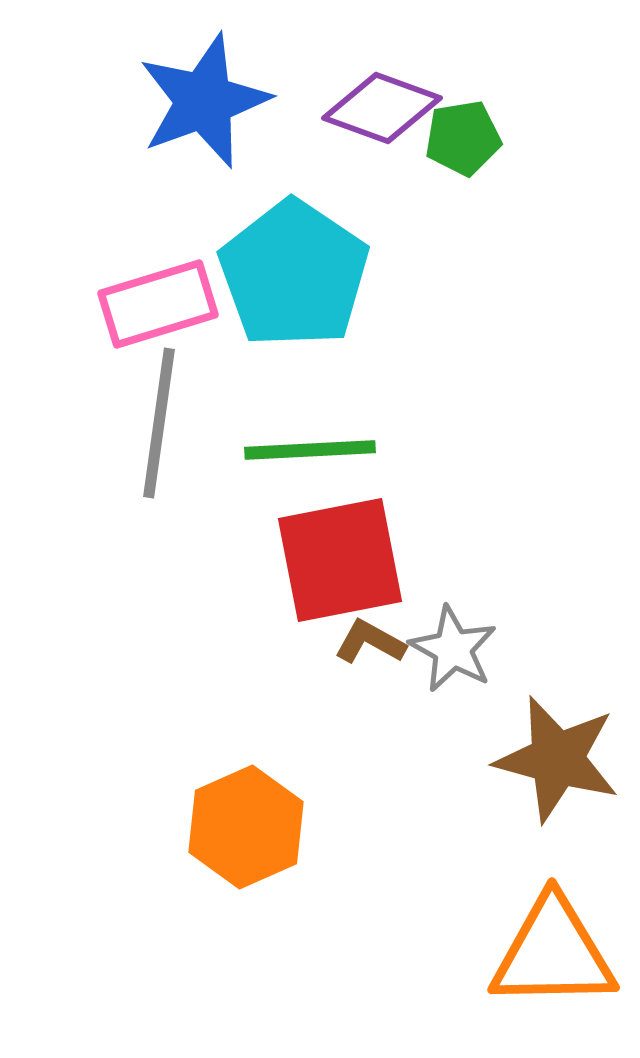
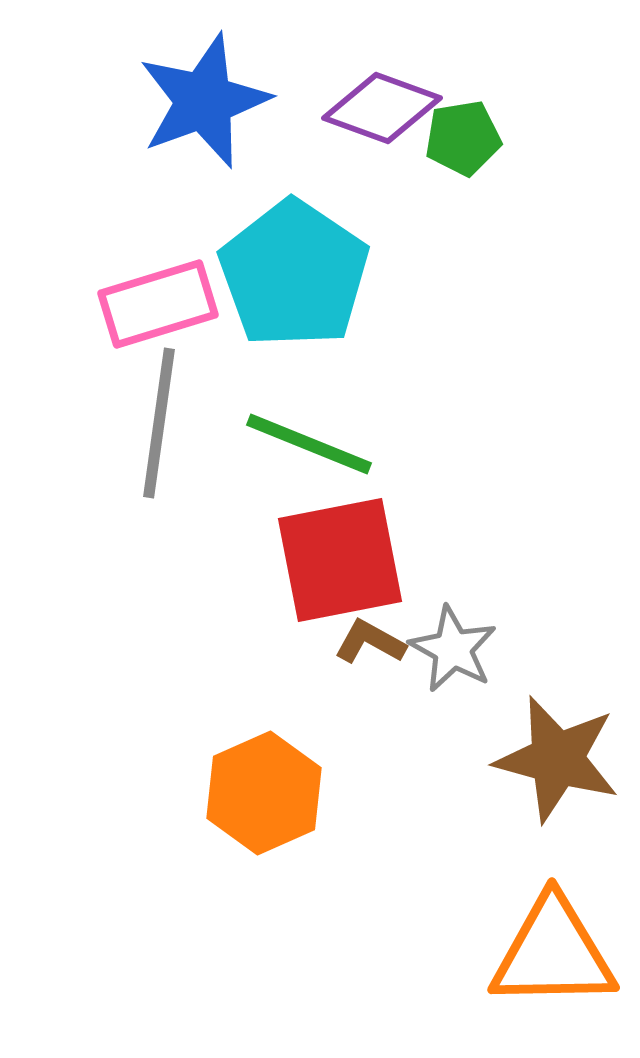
green line: moved 1 px left, 6 px up; rotated 25 degrees clockwise
orange hexagon: moved 18 px right, 34 px up
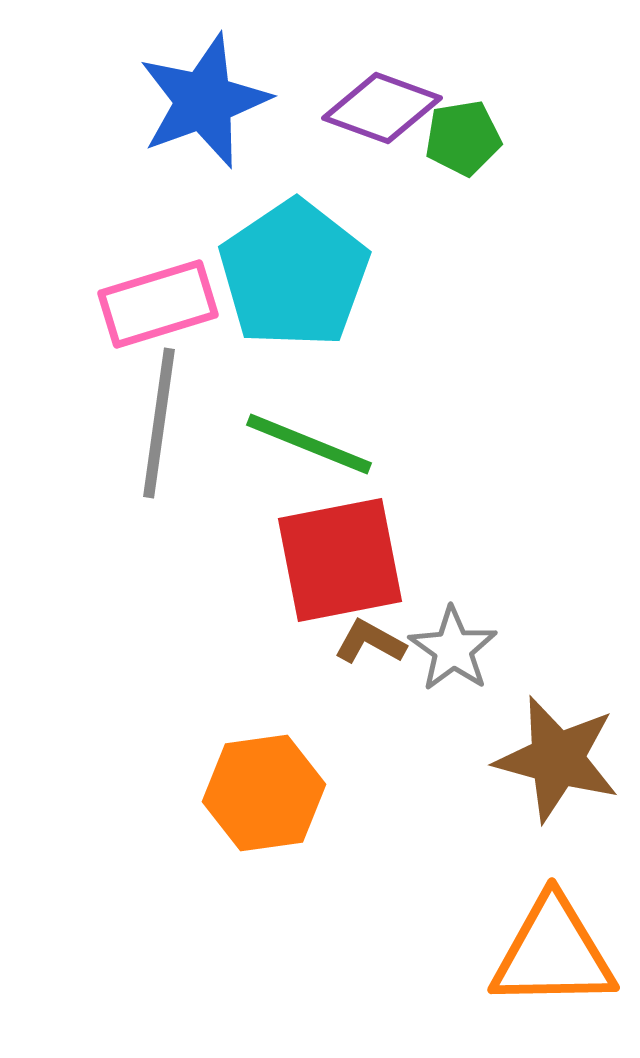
cyan pentagon: rotated 4 degrees clockwise
gray star: rotated 6 degrees clockwise
orange hexagon: rotated 16 degrees clockwise
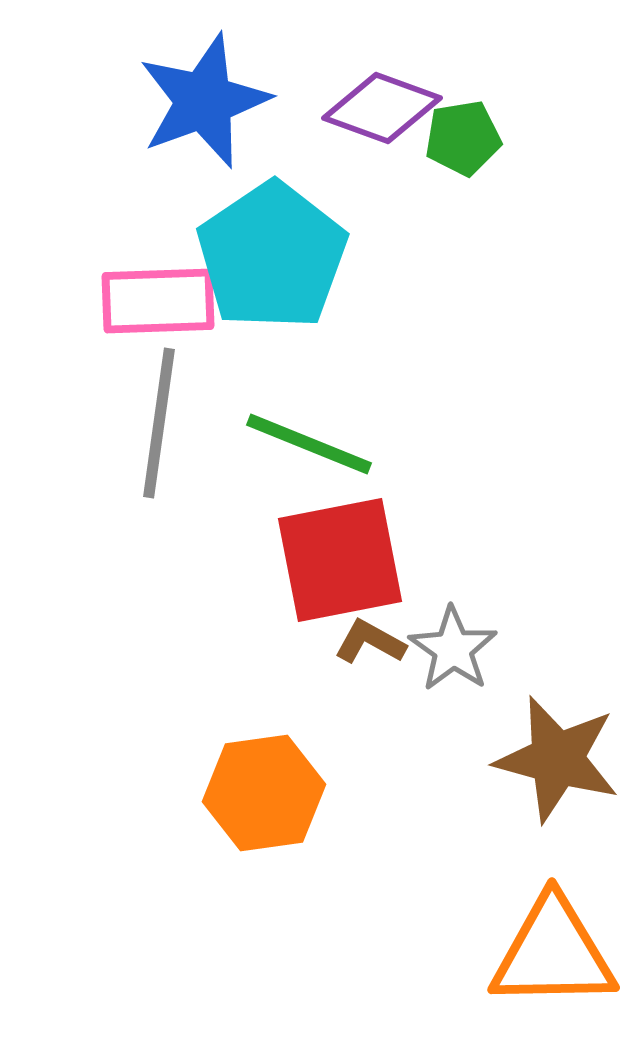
cyan pentagon: moved 22 px left, 18 px up
pink rectangle: moved 3 px up; rotated 15 degrees clockwise
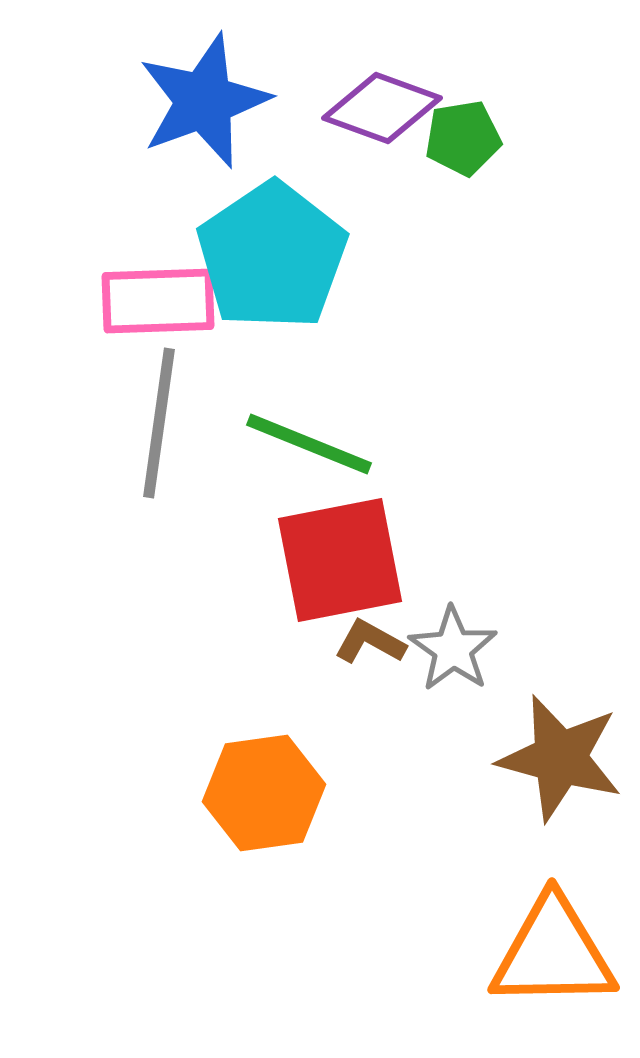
brown star: moved 3 px right, 1 px up
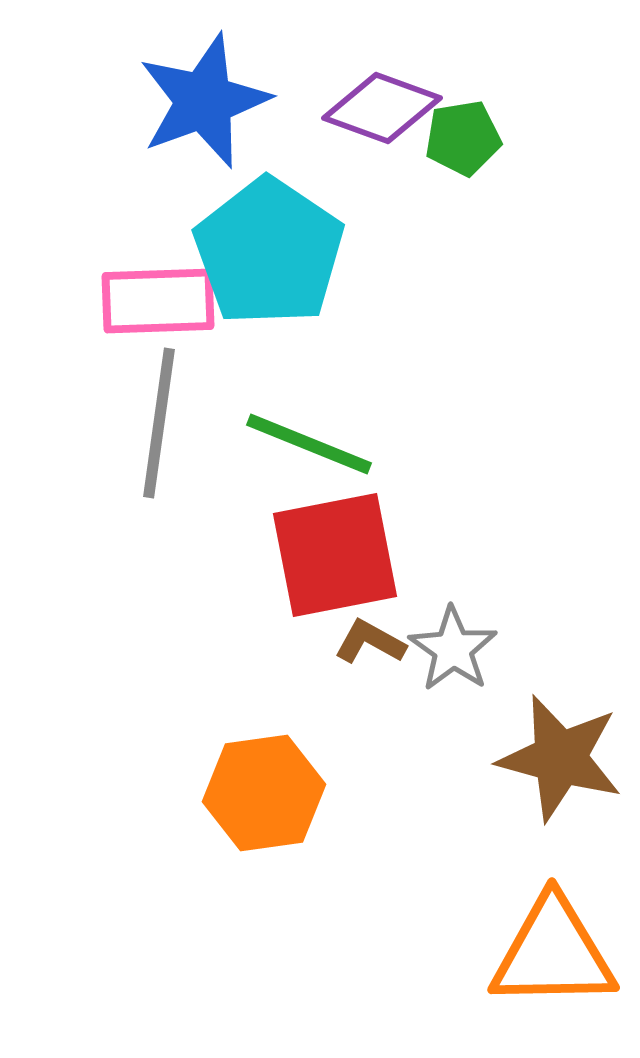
cyan pentagon: moved 3 px left, 4 px up; rotated 4 degrees counterclockwise
red square: moved 5 px left, 5 px up
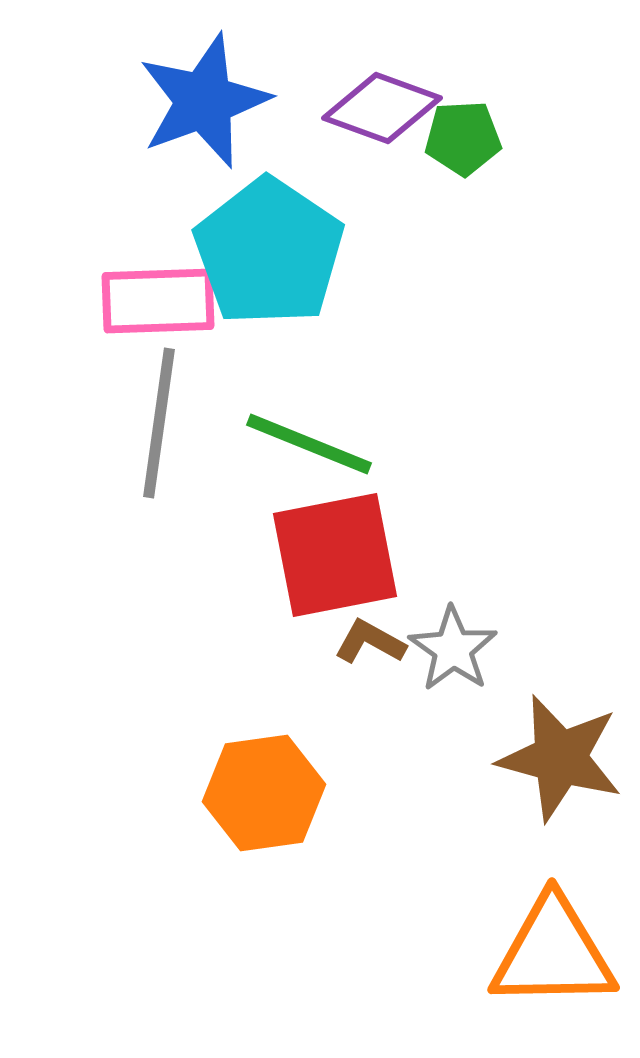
green pentagon: rotated 6 degrees clockwise
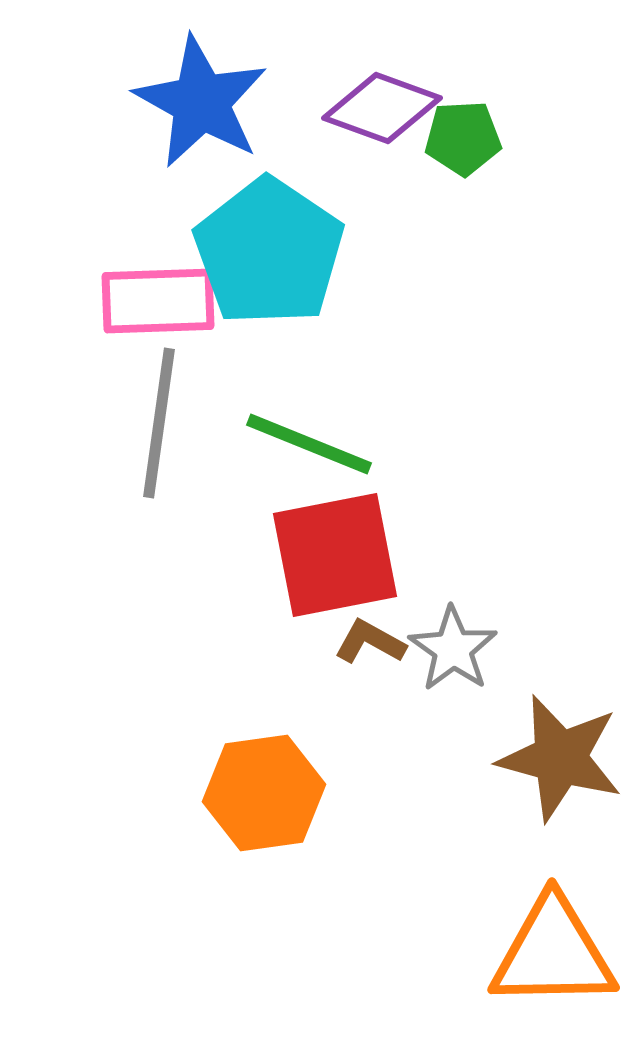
blue star: moved 3 px left, 1 px down; rotated 23 degrees counterclockwise
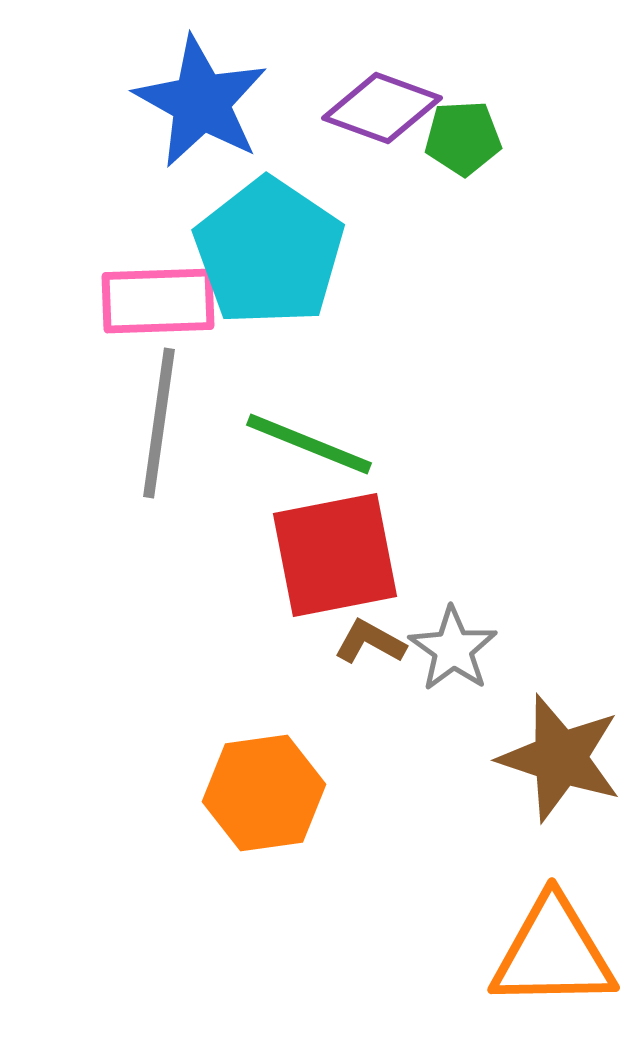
brown star: rotated 3 degrees clockwise
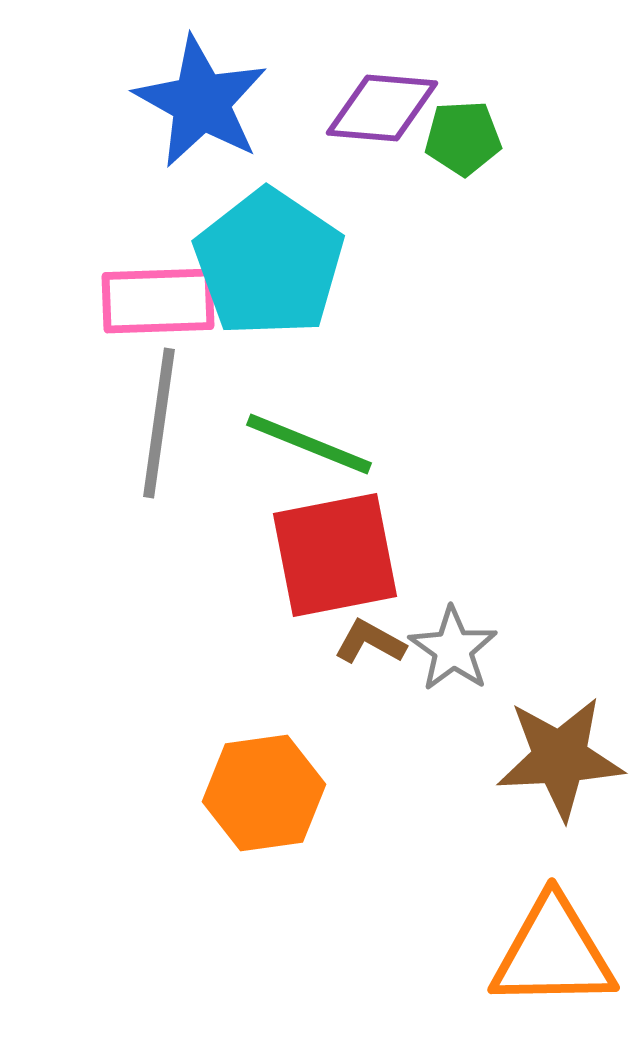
purple diamond: rotated 15 degrees counterclockwise
cyan pentagon: moved 11 px down
brown star: rotated 21 degrees counterclockwise
